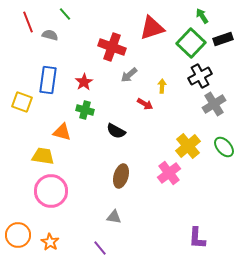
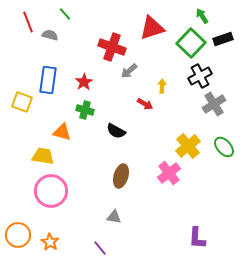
gray arrow: moved 4 px up
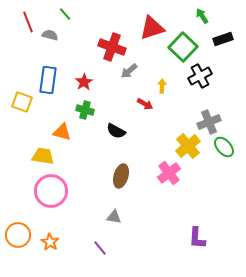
green square: moved 8 px left, 4 px down
gray cross: moved 5 px left, 18 px down; rotated 10 degrees clockwise
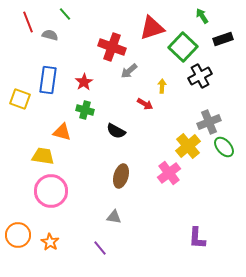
yellow square: moved 2 px left, 3 px up
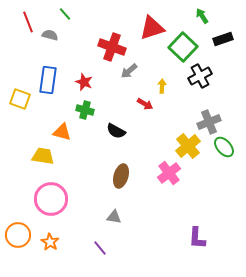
red star: rotated 18 degrees counterclockwise
pink circle: moved 8 px down
